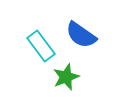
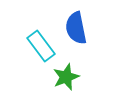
blue semicircle: moved 5 px left, 7 px up; rotated 44 degrees clockwise
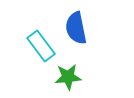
green star: moved 2 px right; rotated 16 degrees clockwise
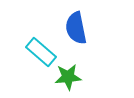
cyan rectangle: moved 6 px down; rotated 12 degrees counterclockwise
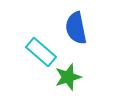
green star: rotated 12 degrees counterclockwise
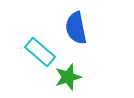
cyan rectangle: moved 1 px left
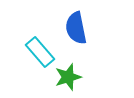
cyan rectangle: rotated 8 degrees clockwise
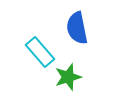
blue semicircle: moved 1 px right
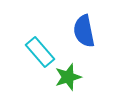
blue semicircle: moved 7 px right, 3 px down
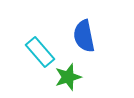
blue semicircle: moved 5 px down
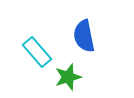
cyan rectangle: moved 3 px left
